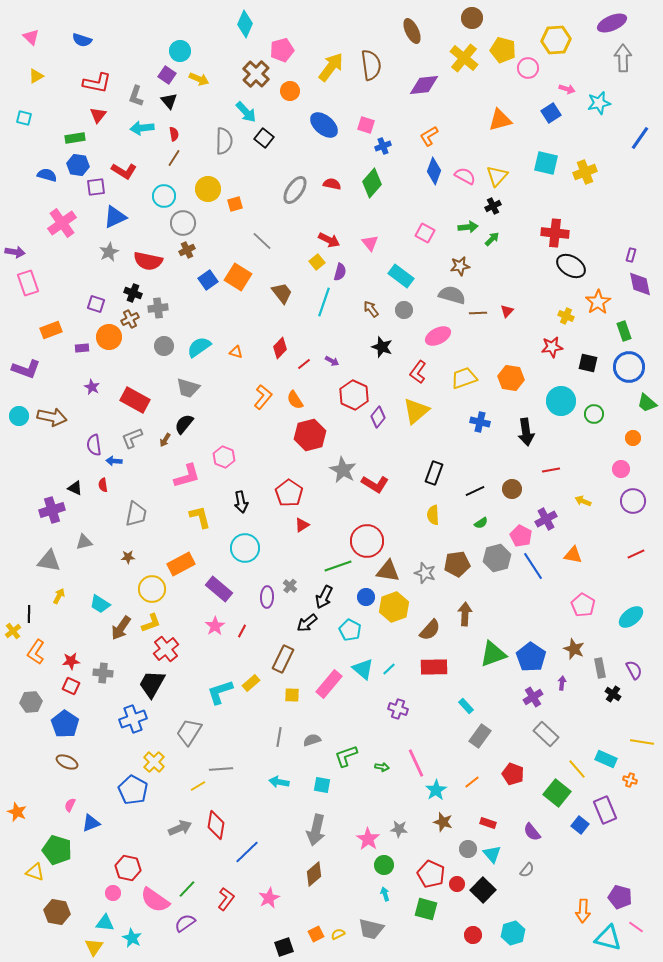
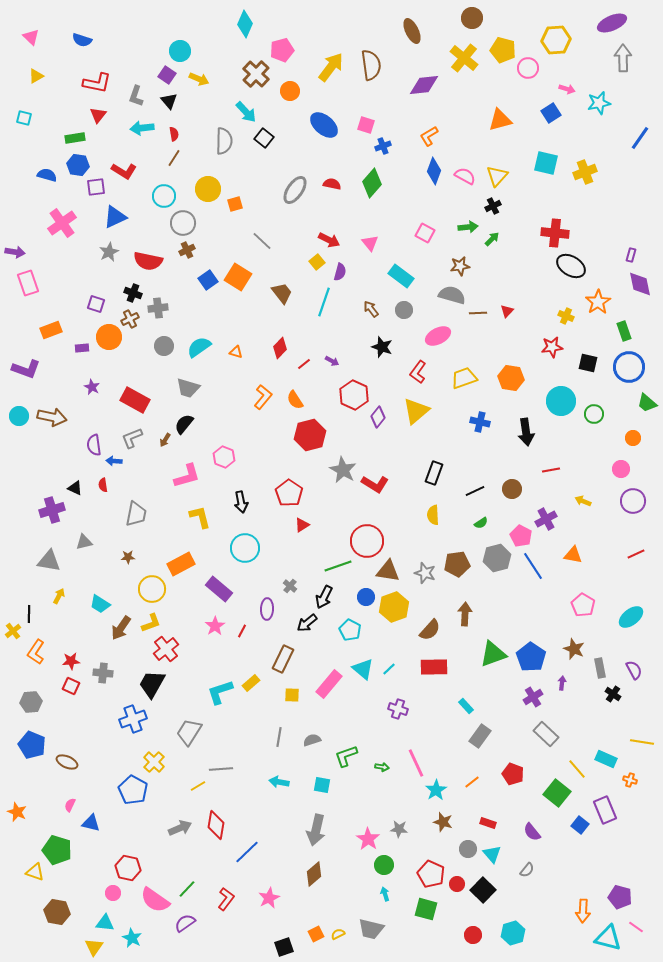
purple ellipse at (267, 597): moved 12 px down
blue pentagon at (65, 724): moved 33 px left, 21 px down; rotated 12 degrees counterclockwise
blue triangle at (91, 823): rotated 36 degrees clockwise
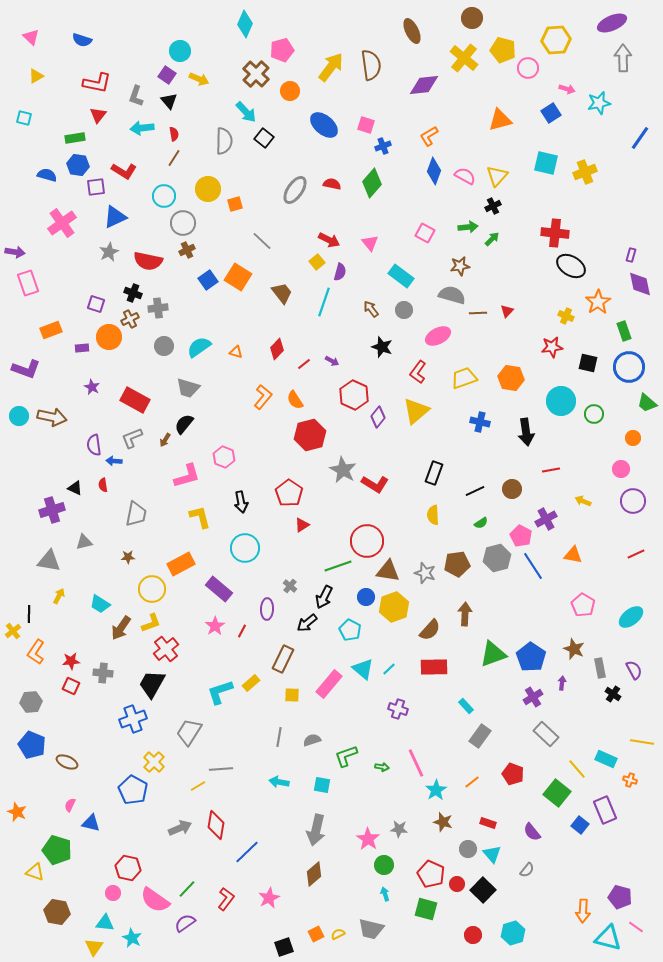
red diamond at (280, 348): moved 3 px left, 1 px down
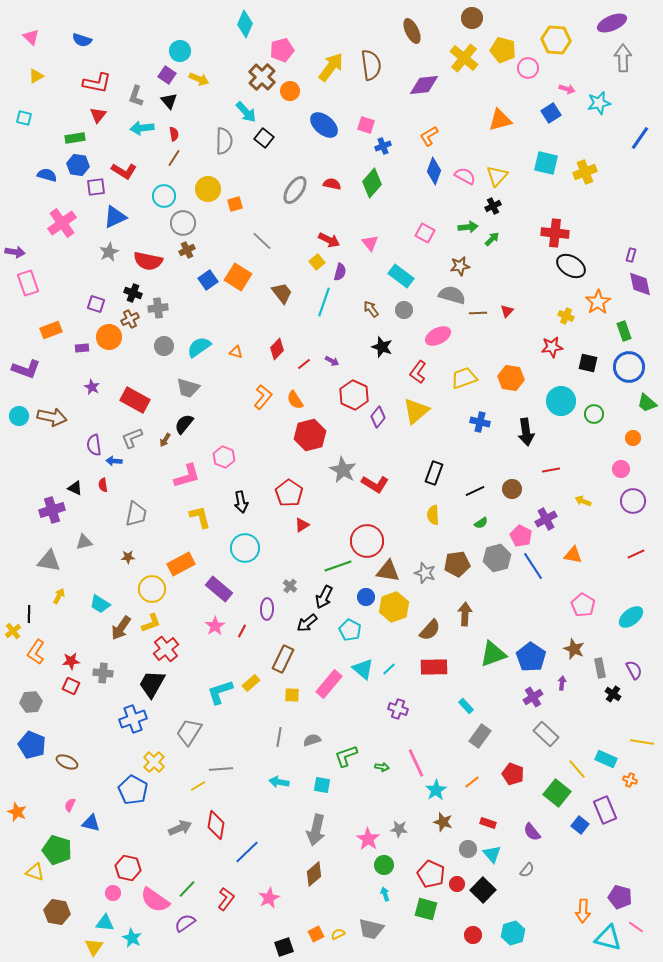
yellow hexagon at (556, 40): rotated 8 degrees clockwise
brown cross at (256, 74): moved 6 px right, 3 px down
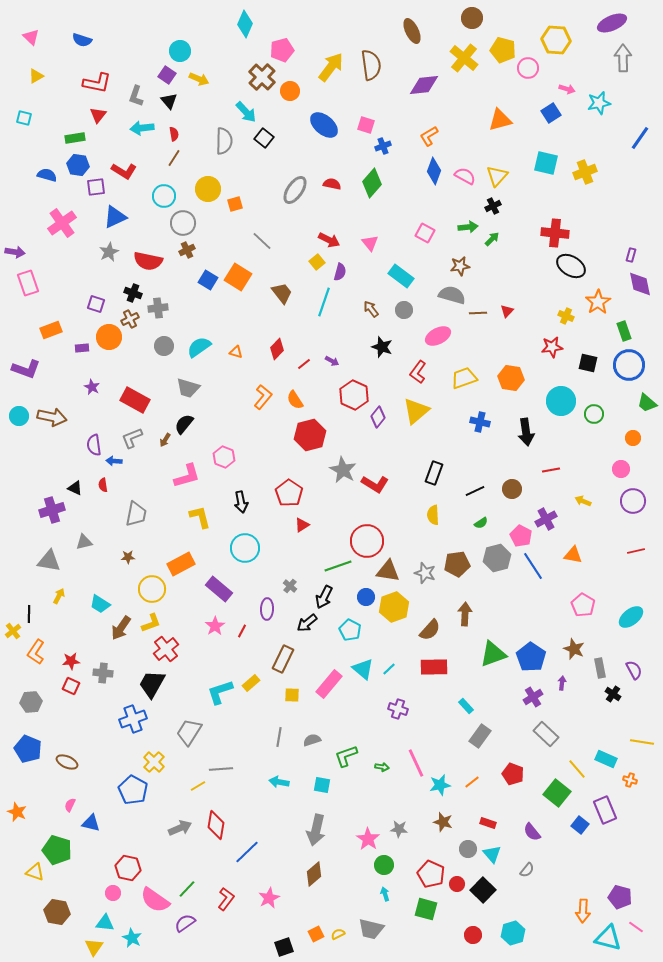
blue square at (208, 280): rotated 24 degrees counterclockwise
blue circle at (629, 367): moved 2 px up
red line at (636, 554): moved 3 px up; rotated 12 degrees clockwise
blue pentagon at (32, 745): moved 4 px left, 4 px down
cyan star at (436, 790): moved 4 px right, 5 px up; rotated 20 degrees clockwise
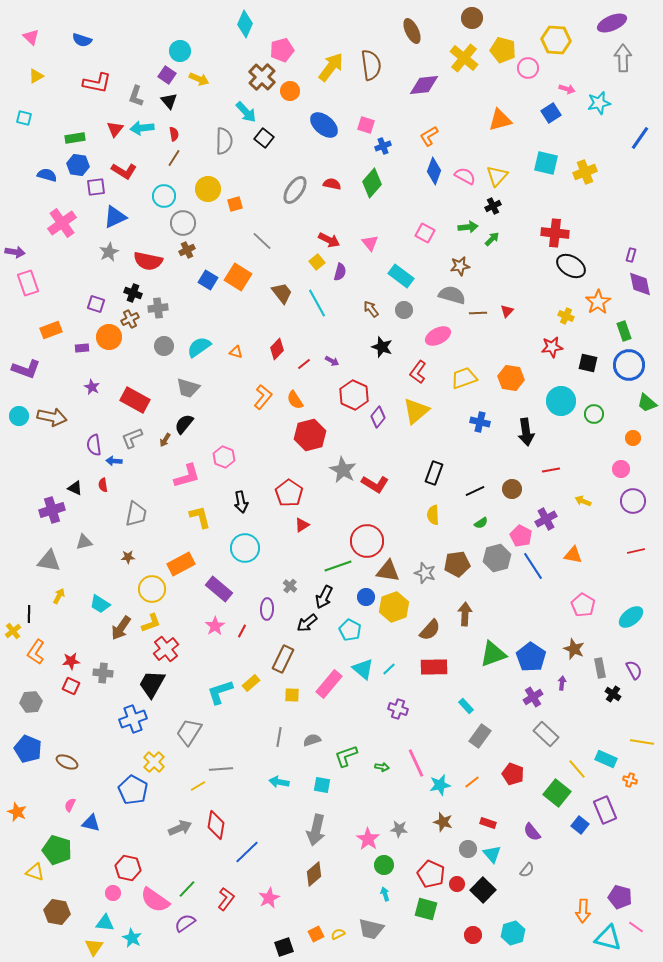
red triangle at (98, 115): moved 17 px right, 14 px down
cyan line at (324, 302): moved 7 px left, 1 px down; rotated 48 degrees counterclockwise
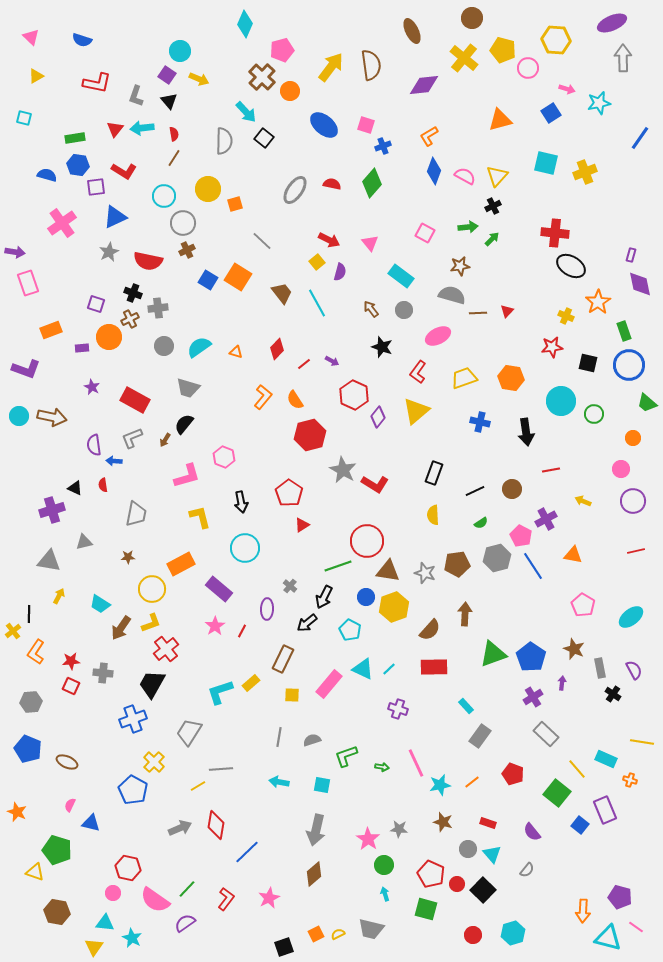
cyan triangle at (363, 669): rotated 15 degrees counterclockwise
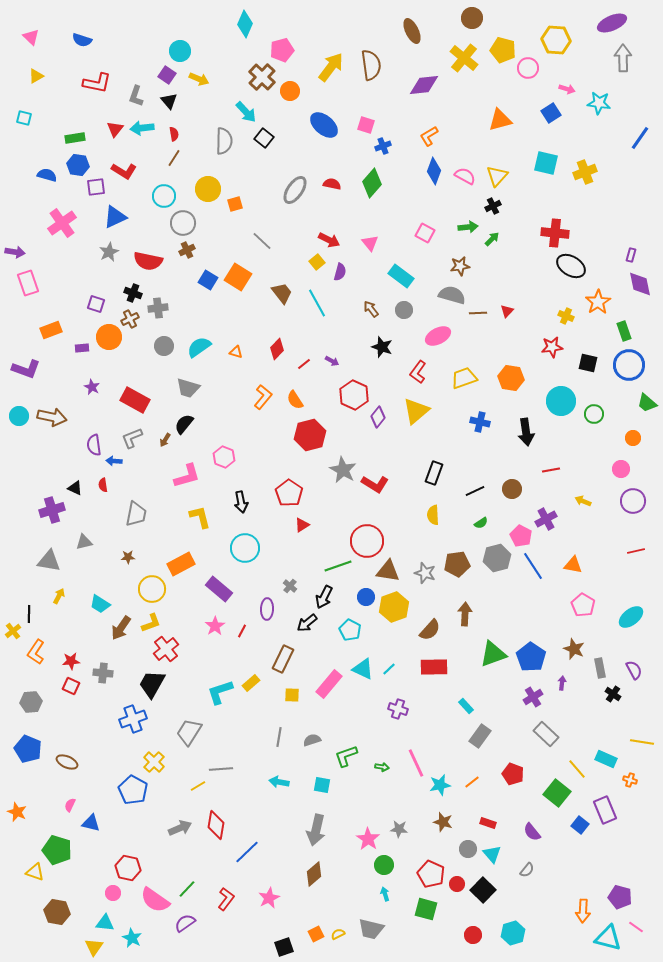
cyan star at (599, 103): rotated 20 degrees clockwise
orange triangle at (573, 555): moved 10 px down
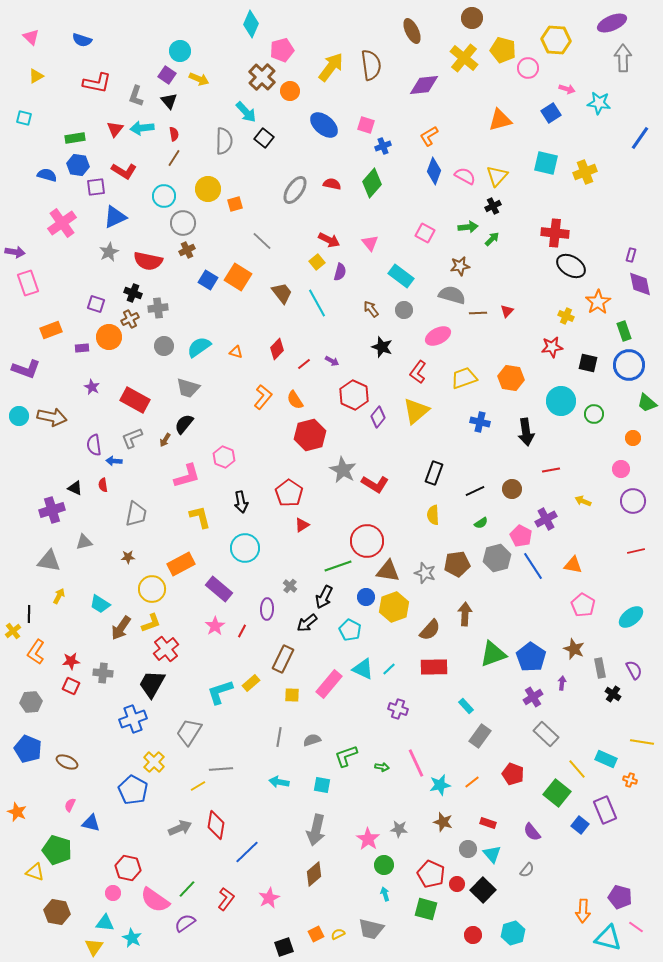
cyan diamond at (245, 24): moved 6 px right
